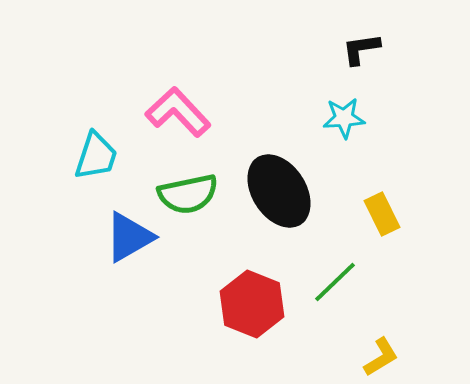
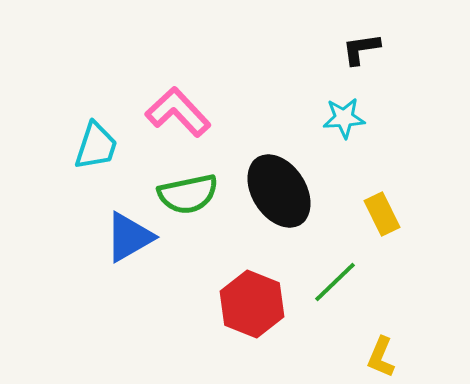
cyan trapezoid: moved 10 px up
yellow L-shape: rotated 144 degrees clockwise
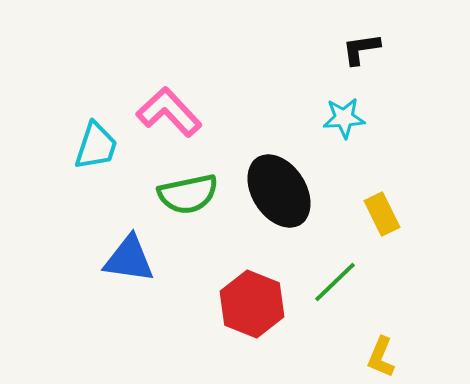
pink L-shape: moved 9 px left
blue triangle: moved 22 px down; rotated 38 degrees clockwise
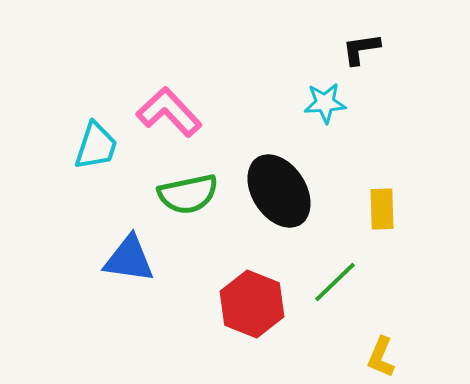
cyan star: moved 19 px left, 15 px up
yellow rectangle: moved 5 px up; rotated 24 degrees clockwise
